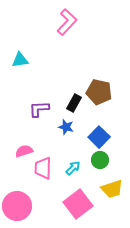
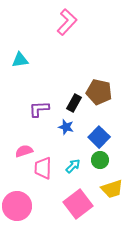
cyan arrow: moved 2 px up
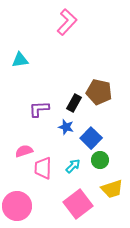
blue square: moved 8 px left, 1 px down
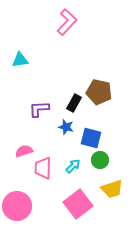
blue square: rotated 30 degrees counterclockwise
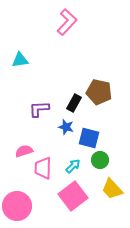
blue square: moved 2 px left
yellow trapezoid: rotated 65 degrees clockwise
pink square: moved 5 px left, 8 px up
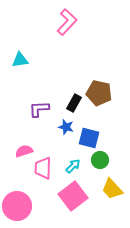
brown pentagon: moved 1 px down
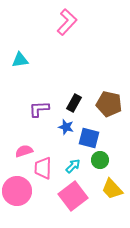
brown pentagon: moved 10 px right, 11 px down
pink circle: moved 15 px up
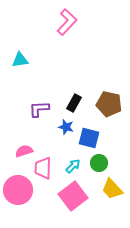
green circle: moved 1 px left, 3 px down
pink circle: moved 1 px right, 1 px up
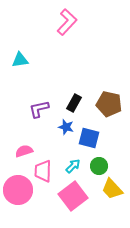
purple L-shape: rotated 10 degrees counterclockwise
green circle: moved 3 px down
pink trapezoid: moved 3 px down
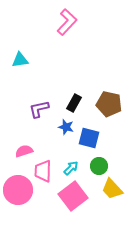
cyan arrow: moved 2 px left, 2 px down
